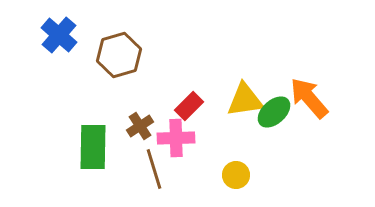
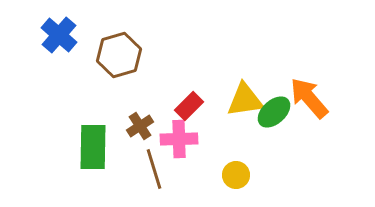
pink cross: moved 3 px right, 1 px down
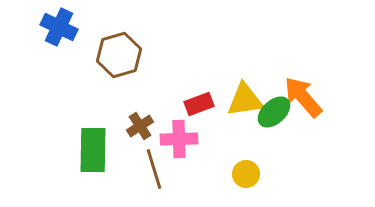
blue cross: moved 8 px up; rotated 15 degrees counterclockwise
orange arrow: moved 6 px left, 1 px up
red rectangle: moved 10 px right, 2 px up; rotated 24 degrees clockwise
green rectangle: moved 3 px down
yellow circle: moved 10 px right, 1 px up
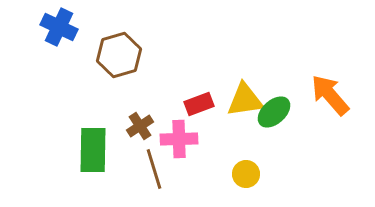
orange arrow: moved 27 px right, 2 px up
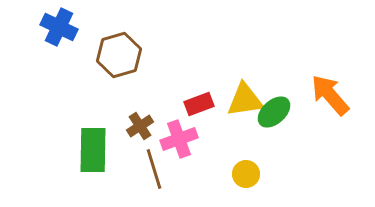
pink cross: rotated 18 degrees counterclockwise
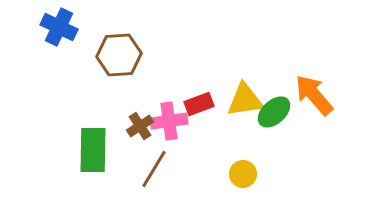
brown hexagon: rotated 12 degrees clockwise
orange arrow: moved 16 px left
pink cross: moved 10 px left, 18 px up; rotated 12 degrees clockwise
brown line: rotated 48 degrees clockwise
yellow circle: moved 3 px left
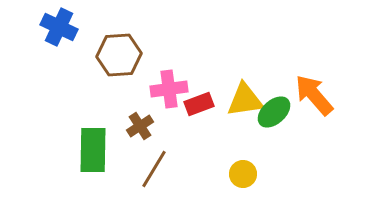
pink cross: moved 32 px up
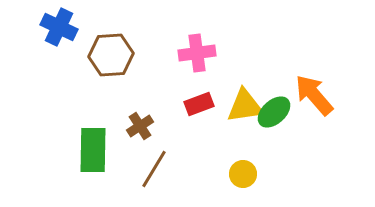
brown hexagon: moved 8 px left
pink cross: moved 28 px right, 36 px up
yellow triangle: moved 6 px down
